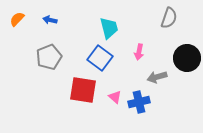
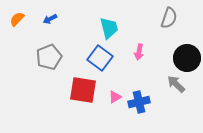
blue arrow: moved 1 px up; rotated 40 degrees counterclockwise
gray arrow: moved 19 px right, 7 px down; rotated 60 degrees clockwise
pink triangle: rotated 48 degrees clockwise
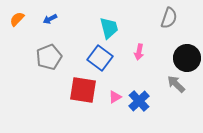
blue cross: moved 1 px up; rotated 30 degrees counterclockwise
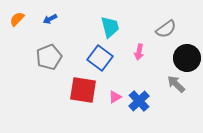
gray semicircle: moved 3 px left, 11 px down; rotated 35 degrees clockwise
cyan trapezoid: moved 1 px right, 1 px up
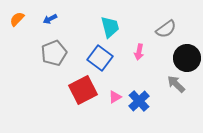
gray pentagon: moved 5 px right, 4 px up
red square: rotated 36 degrees counterclockwise
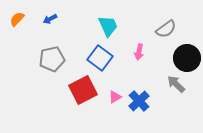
cyan trapezoid: moved 2 px left, 1 px up; rotated 10 degrees counterclockwise
gray pentagon: moved 2 px left, 6 px down; rotated 10 degrees clockwise
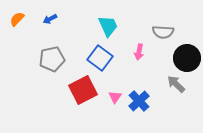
gray semicircle: moved 3 px left, 3 px down; rotated 40 degrees clockwise
pink triangle: rotated 24 degrees counterclockwise
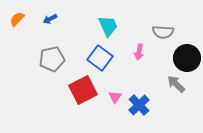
blue cross: moved 4 px down
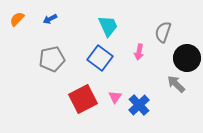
gray semicircle: rotated 105 degrees clockwise
red square: moved 9 px down
